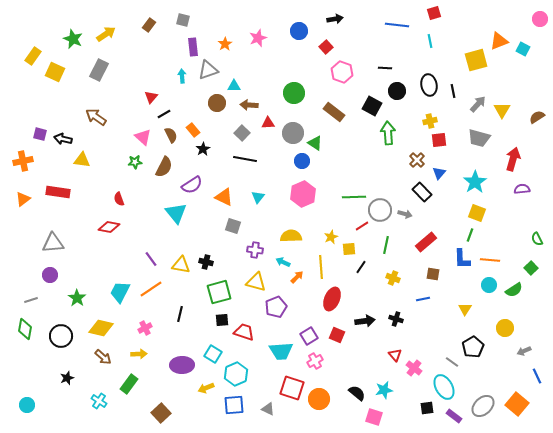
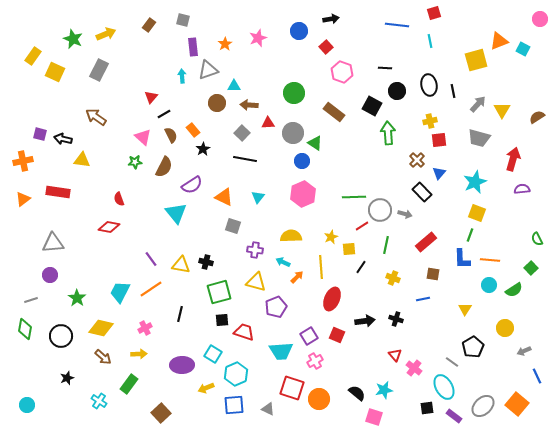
black arrow at (335, 19): moved 4 px left
yellow arrow at (106, 34): rotated 12 degrees clockwise
cyan star at (475, 182): rotated 10 degrees clockwise
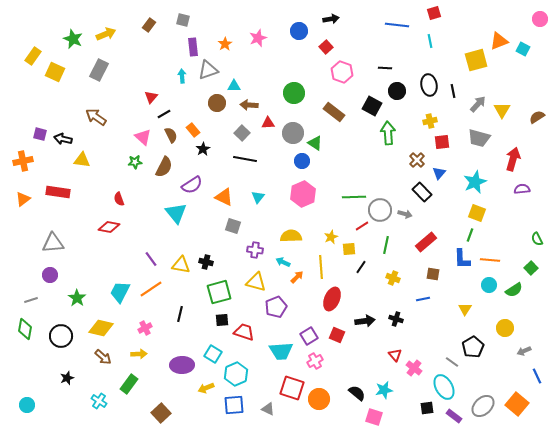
red square at (439, 140): moved 3 px right, 2 px down
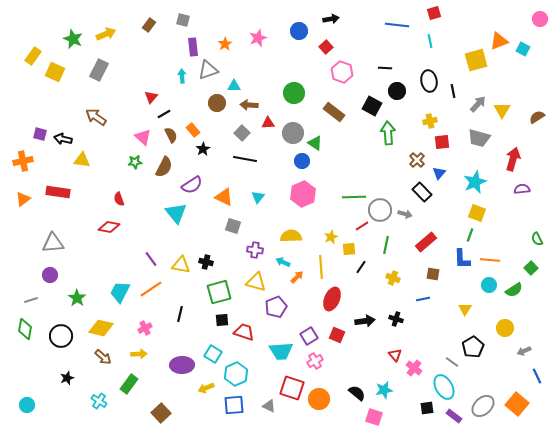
black ellipse at (429, 85): moved 4 px up
gray triangle at (268, 409): moved 1 px right, 3 px up
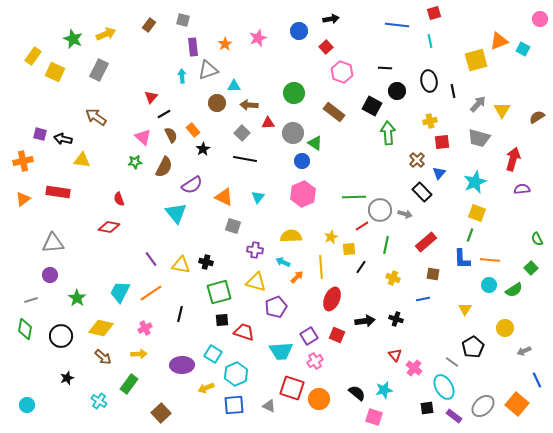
orange line at (151, 289): moved 4 px down
blue line at (537, 376): moved 4 px down
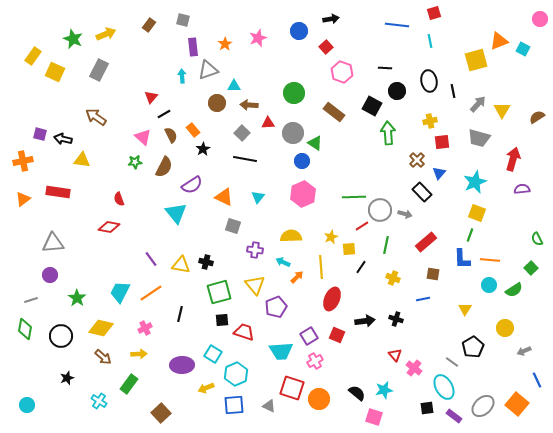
yellow triangle at (256, 282): moved 1 px left, 3 px down; rotated 35 degrees clockwise
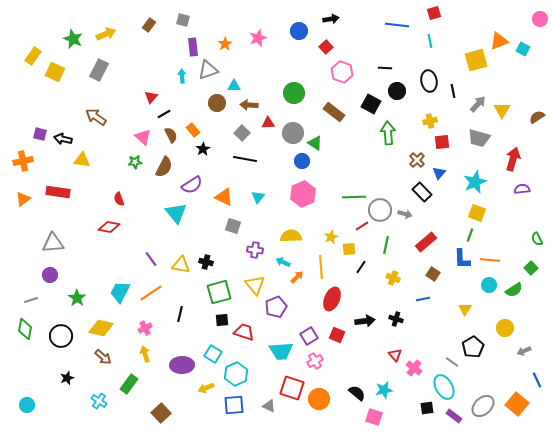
black square at (372, 106): moved 1 px left, 2 px up
brown square at (433, 274): rotated 24 degrees clockwise
yellow arrow at (139, 354): moved 6 px right; rotated 105 degrees counterclockwise
